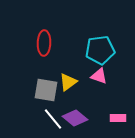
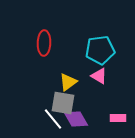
pink triangle: rotated 12 degrees clockwise
gray square: moved 17 px right, 13 px down
purple diamond: moved 1 px right, 1 px down; rotated 20 degrees clockwise
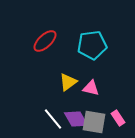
red ellipse: moved 1 px right, 2 px up; rotated 45 degrees clockwise
cyan pentagon: moved 8 px left, 5 px up
pink triangle: moved 8 px left, 12 px down; rotated 18 degrees counterclockwise
gray square: moved 31 px right, 19 px down
pink rectangle: rotated 56 degrees clockwise
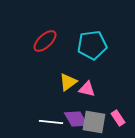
pink triangle: moved 4 px left, 1 px down
white line: moved 2 px left, 3 px down; rotated 45 degrees counterclockwise
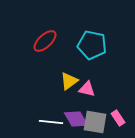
cyan pentagon: rotated 20 degrees clockwise
yellow triangle: moved 1 px right, 1 px up
gray square: moved 1 px right
